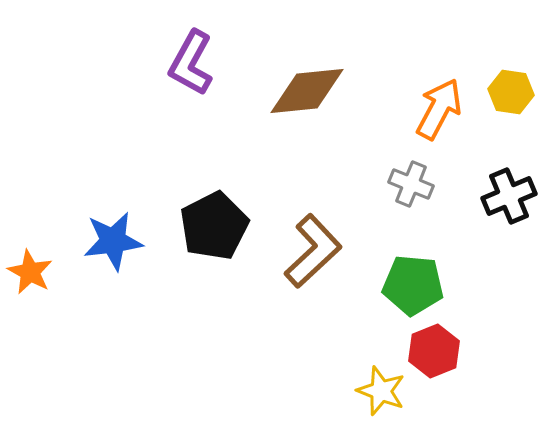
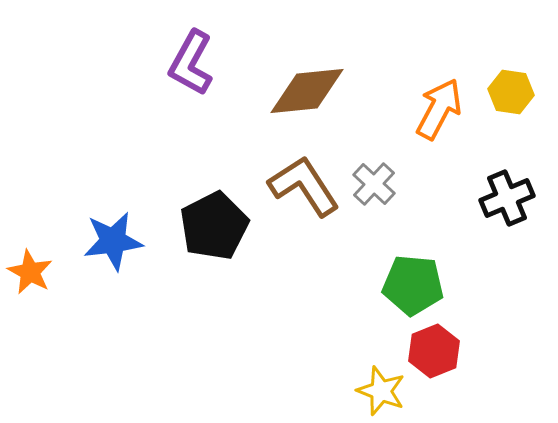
gray cross: moved 37 px left; rotated 21 degrees clockwise
black cross: moved 2 px left, 2 px down
brown L-shape: moved 9 px left, 65 px up; rotated 80 degrees counterclockwise
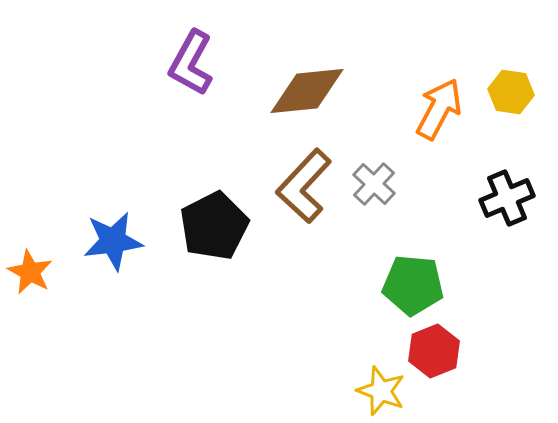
brown L-shape: rotated 104 degrees counterclockwise
